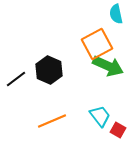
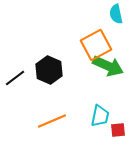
orange square: moved 1 px left, 1 px down
black line: moved 1 px left, 1 px up
cyan trapezoid: rotated 50 degrees clockwise
red square: rotated 35 degrees counterclockwise
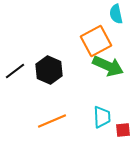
orange square: moved 4 px up
black line: moved 7 px up
cyan trapezoid: moved 2 px right, 1 px down; rotated 15 degrees counterclockwise
red square: moved 5 px right
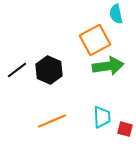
orange square: moved 1 px left, 1 px up
green arrow: rotated 32 degrees counterclockwise
black line: moved 2 px right, 1 px up
red square: moved 2 px right, 1 px up; rotated 21 degrees clockwise
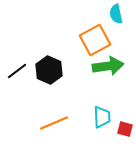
black line: moved 1 px down
orange line: moved 2 px right, 2 px down
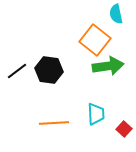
orange square: rotated 24 degrees counterclockwise
black hexagon: rotated 16 degrees counterclockwise
cyan trapezoid: moved 6 px left, 3 px up
orange line: rotated 20 degrees clockwise
red square: moved 1 px left; rotated 28 degrees clockwise
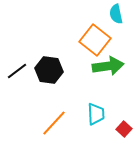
orange line: rotated 44 degrees counterclockwise
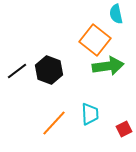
black hexagon: rotated 12 degrees clockwise
cyan trapezoid: moved 6 px left
red square: rotated 21 degrees clockwise
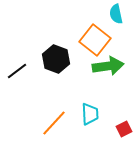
black hexagon: moved 7 px right, 11 px up
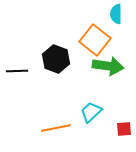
cyan semicircle: rotated 12 degrees clockwise
green arrow: rotated 16 degrees clockwise
black line: rotated 35 degrees clockwise
cyan trapezoid: moved 1 px right, 2 px up; rotated 130 degrees counterclockwise
orange line: moved 2 px right, 5 px down; rotated 36 degrees clockwise
red square: rotated 21 degrees clockwise
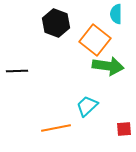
black hexagon: moved 36 px up
cyan trapezoid: moved 4 px left, 6 px up
